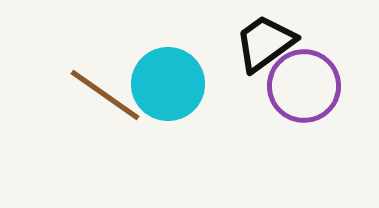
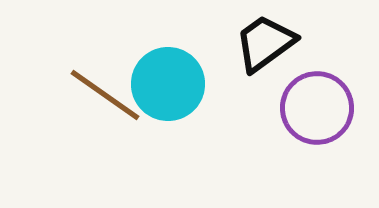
purple circle: moved 13 px right, 22 px down
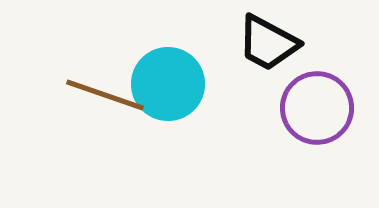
black trapezoid: moved 3 px right; rotated 116 degrees counterclockwise
brown line: rotated 16 degrees counterclockwise
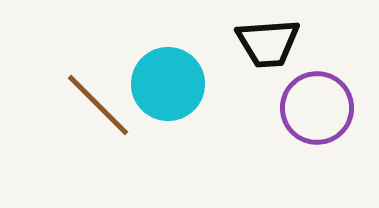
black trapezoid: rotated 32 degrees counterclockwise
brown line: moved 7 px left, 10 px down; rotated 26 degrees clockwise
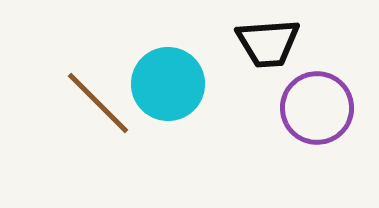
brown line: moved 2 px up
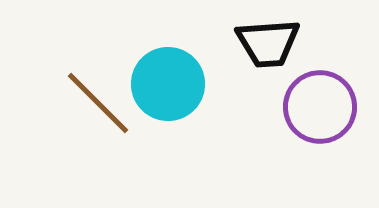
purple circle: moved 3 px right, 1 px up
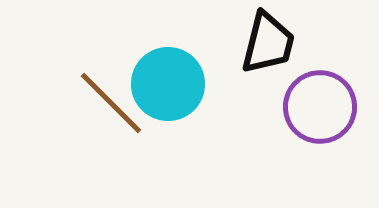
black trapezoid: rotated 72 degrees counterclockwise
brown line: moved 13 px right
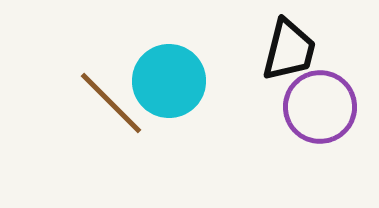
black trapezoid: moved 21 px right, 7 px down
cyan circle: moved 1 px right, 3 px up
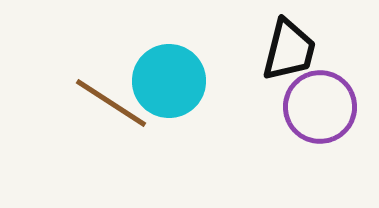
brown line: rotated 12 degrees counterclockwise
